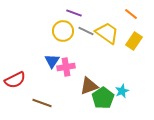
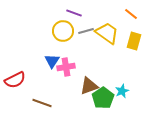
gray line: rotated 42 degrees counterclockwise
yellow rectangle: rotated 18 degrees counterclockwise
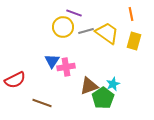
orange line: rotated 40 degrees clockwise
yellow circle: moved 4 px up
cyan star: moved 9 px left, 7 px up
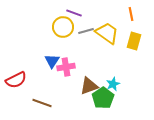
red semicircle: moved 1 px right
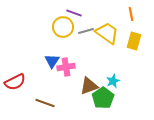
red semicircle: moved 1 px left, 2 px down
cyan star: moved 3 px up
brown line: moved 3 px right
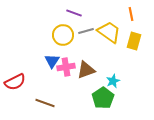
yellow circle: moved 8 px down
yellow trapezoid: moved 2 px right, 1 px up
brown triangle: moved 3 px left, 16 px up
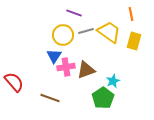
blue triangle: moved 2 px right, 5 px up
red semicircle: moved 1 px left; rotated 105 degrees counterclockwise
brown line: moved 5 px right, 5 px up
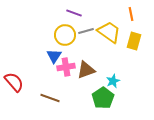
yellow circle: moved 2 px right
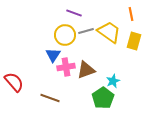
blue triangle: moved 1 px left, 1 px up
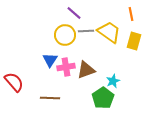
purple line: rotated 21 degrees clockwise
gray line: rotated 14 degrees clockwise
blue triangle: moved 3 px left, 5 px down
brown line: rotated 18 degrees counterclockwise
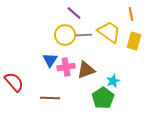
gray line: moved 2 px left, 4 px down
